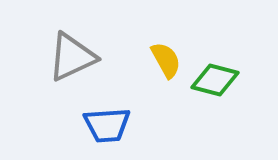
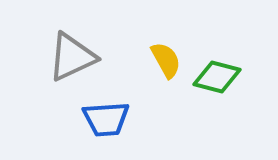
green diamond: moved 2 px right, 3 px up
blue trapezoid: moved 1 px left, 6 px up
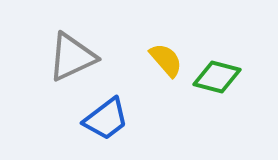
yellow semicircle: rotated 12 degrees counterclockwise
blue trapezoid: rotated 33 degrees counterclockwise
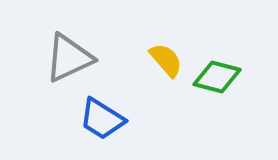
gray triangle: moved 3 px left, 1 px down
blue trapezoid: moved 4 px left; rotated 69 degrees clockwise
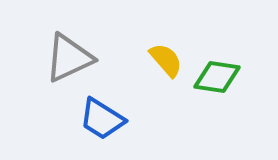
green diamond: rotated 6 degrees counterclockwise
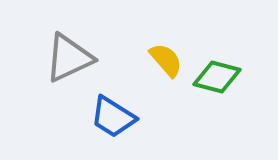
green diamond: rotated 6 degrees clockwise
blue trapezoid: moved 11 px right, 2 px up
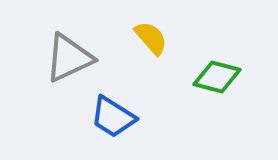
yellow semicircle: moved 15 px left, 22 px up
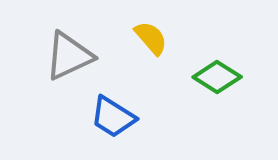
gray triangle: moved 2 px up
green diamond: rotated 18 degrees clockwise
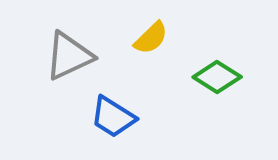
yellow semicircle: rotated 87 degrees clockwise
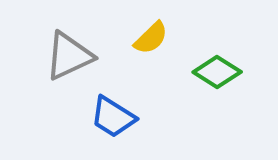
green diamond: moved 5 px up
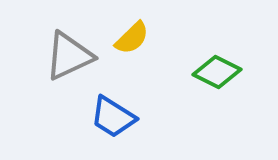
yellow semicircle: moved 19 px left
green diamond: rotated 6 degrees counterclockwise
